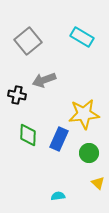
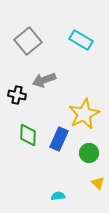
cyan rectangle: moved 1 px left, 3 px down
yellow star: rotated 20 degrees counterclockwise
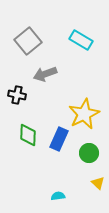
gray arrow: moved 1 px right, 6 px up
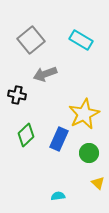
gray square: moved 3 px right, 1 px up
green diamond: moved 2 px left; rotated 45 degrees clockwise
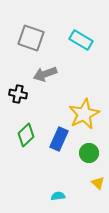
gray square: moved 2 px up; rotated 32 degrees counterclockwise
black cross: moved 1 px right, 1 px up
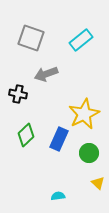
cyan rectangle: rotated 70 degrees counterclockwise
gray arrow: moved 1 px right
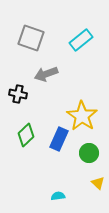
yellow star: moved 2 px left, 2 px down; rotated 12 degrees counterclockwise
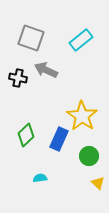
gray arrow: moved 4 px up; rotated 45 degrees clockwise
black cross: moved 16 px up
green circle: moved 3 px down
cyan semicircle: moved 18 px left, 18 px up
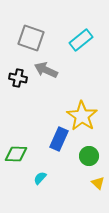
green diamond: moved 10 px left, 19 px down; rotated 45 degrees clockwise
cyan semicircle: rotated 40 degrees counterclockwise
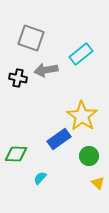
cyan rectangle: moved 14 px down
gray arrow: rotated 35 degrees counterclockwise
blue rectangle: rotated 30 degrees clockwise
